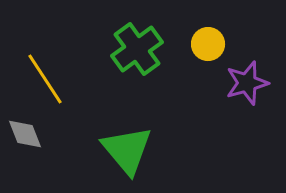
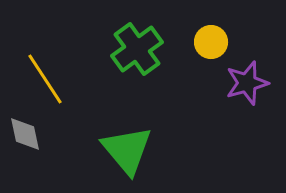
yellow circle: moved 3 px right, 2 px up
gray diamond: rotated 9 degrees clockwise
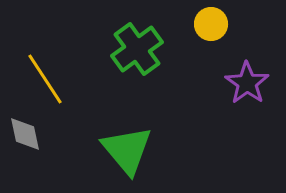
yellow circle: moved 18 px up
purple star: rotated 21 degrees counterclockwise
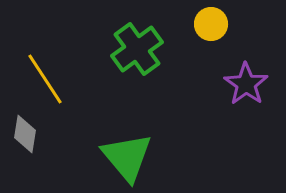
purple star: moved 1 px left, 1 px down
gray diamond: rotated 21 degrees clockwise
green triangle: moved 7 px down
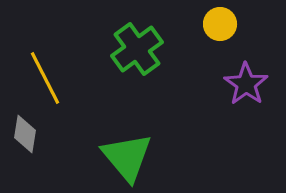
yellow circle: moved 9 px right
yellow line: moved 1 px up; rotated 6 degrees clockwise
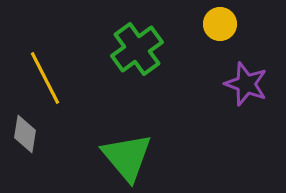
purple star: rotated 15 degrees counterclockwise
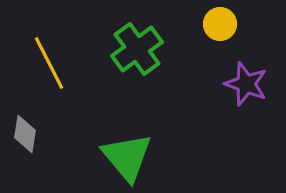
yellow line: moved 4 px right, 15 px up
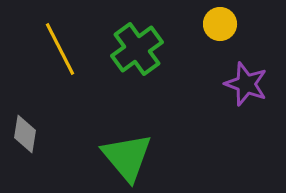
yellow line: moved 11 px right, 14 px up
